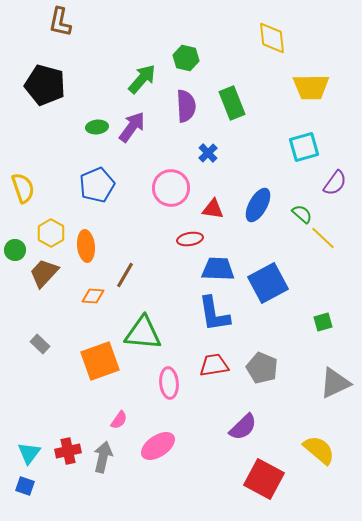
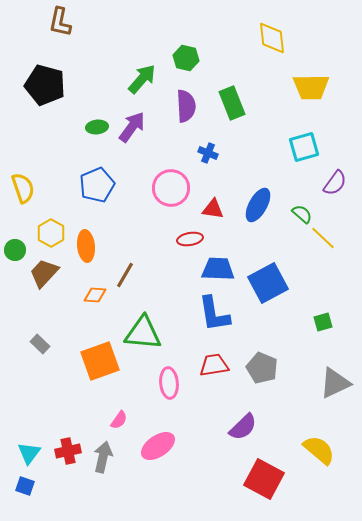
blue cross at (208, 153): rotated 24 degrees counterclockwise
orange diamond at (93, 296): moved 2 px right, 1 px up
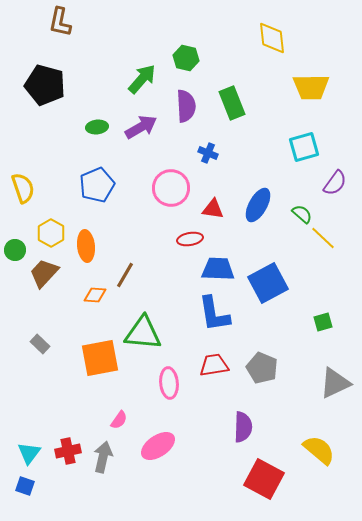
purple arrow at (132, 127): moved 9 px right; rotated 24 degrees clockwise
orange square at (100, 361): moved 3 px up; rotated 9 degrees clockwise
purple semicircle at (243, 427): rotated 44 degrees counterclockwise
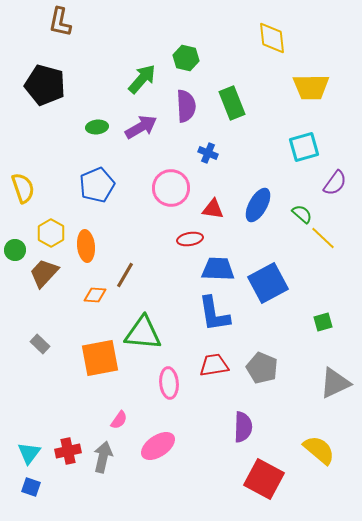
blue square at (25, 486): moved 6 px right, 1 px down
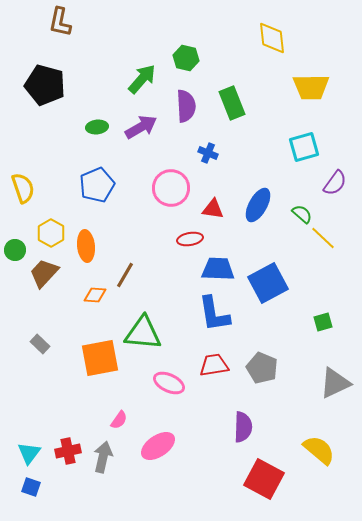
pink ellipse at (169, 383): rotated 60 degrees counterclockwise
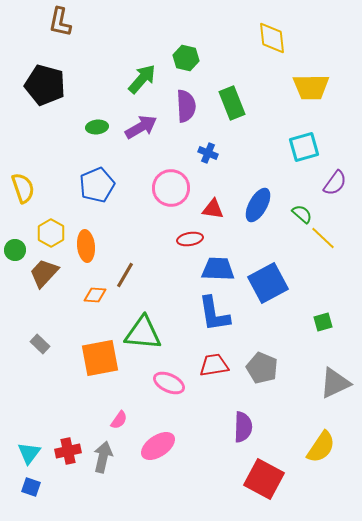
yellow semicircle at (319, 450): moved 2 px right, 3 px up; rotated 84 degrees clockwise
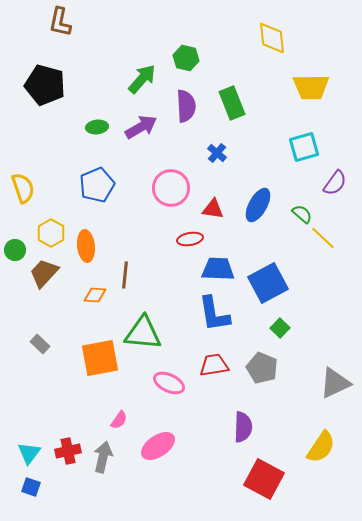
blue cross at (208, 153): moved 9 px right; rotated 18 degrees clockwise
brown line at (125, 275): rotated 24 degrees counterclockwise
green square at (323, 322): moved 43 px left, 6 px down; rotated 30 degrees counterclockwise
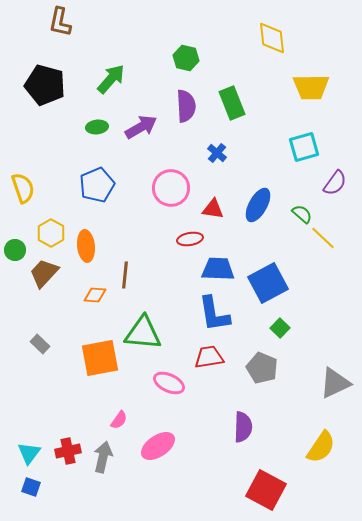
green arrow at (142, 79): moved 31 px left
red trapezoid at (214, 365): moved 5 px left, 8 px up
red square at (264, 479): moved 2 px right, 11 px down
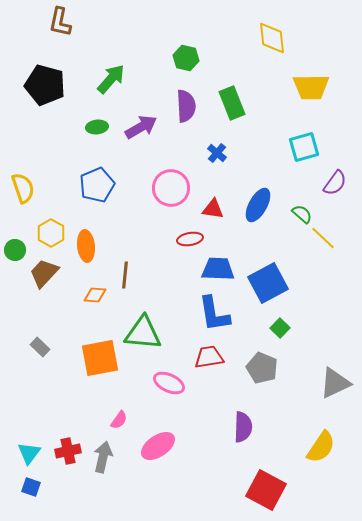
gray rectangle at (40, 344): moved 3 px down
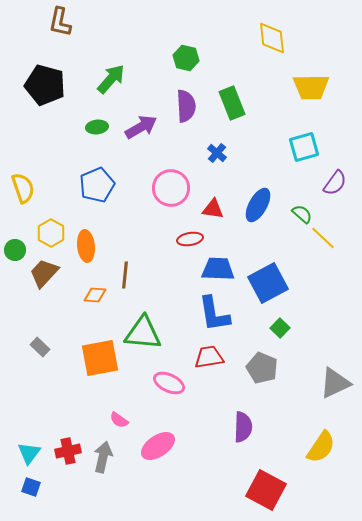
pink semicircle at (119, 420): rotated 90 degrees clockwise
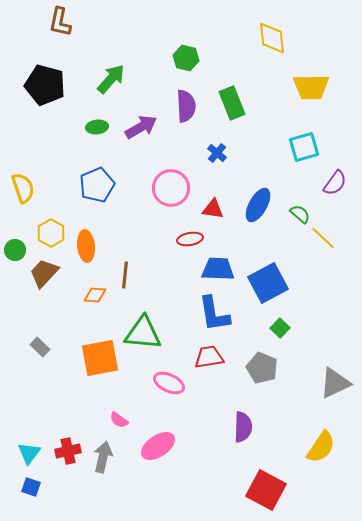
green semicircle at (302, 214): moved 2 px left
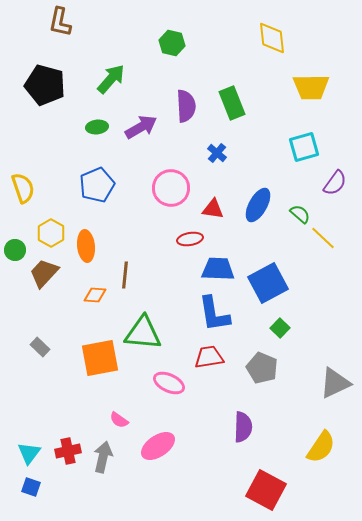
green hexagon at (186, 58): moved 14 px left, 15 px up
